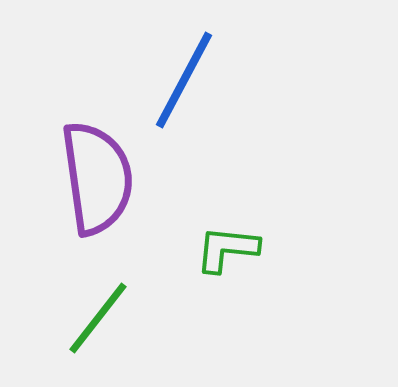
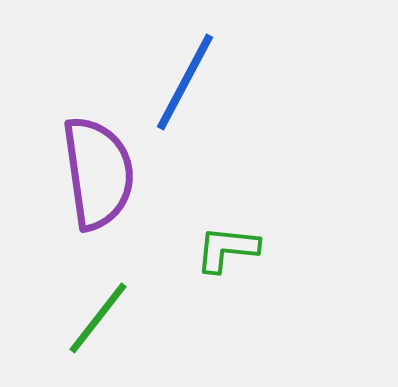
blue line: moved 1 px right, 2 px down
purple semicircle: moved 1 px right, 5 px up
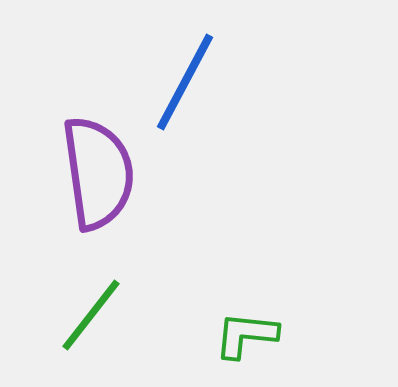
green L-shape: moved 19 px right, 86 px down
green line: moved 7 px left, 3 px up
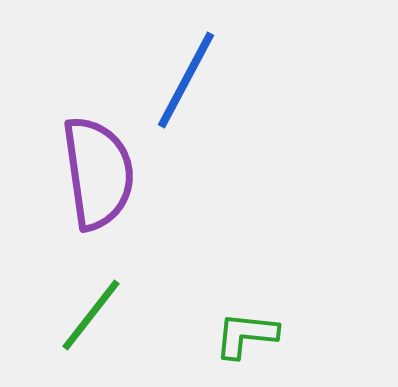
blue line: moved 1 px right, 2 px up
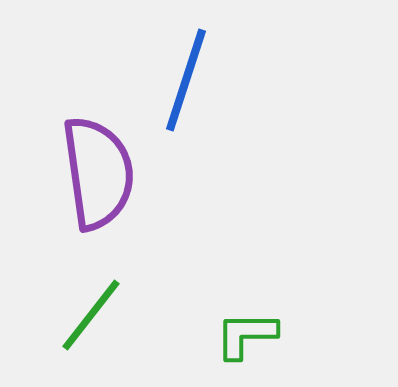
blue line: rotated 10 degrees counterclockwise
green L-shape: rotated 6 degrees counterclockwise
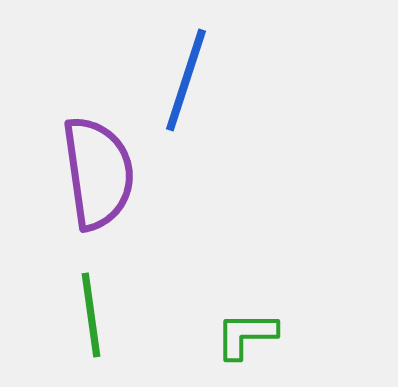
green line: rotated 46 degrees counterclockwise
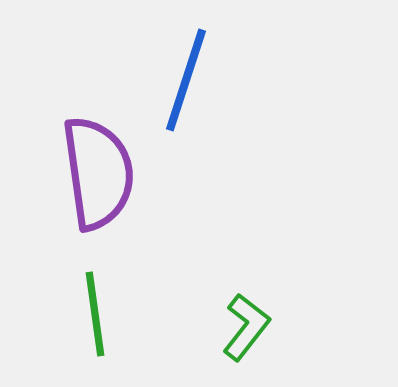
green line: moved 4 px right, 1 px up
green L-shape: moved 8 px up; rotated 128 degrees clockwise
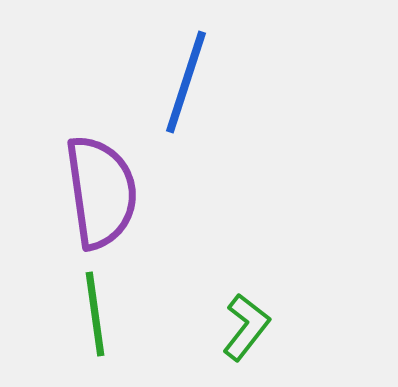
blue line: moved 2 px down
purple semicircle: moved 3 px right, 19 px down
